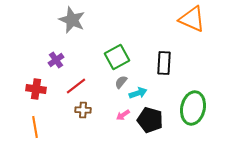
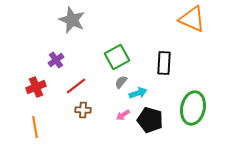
red cross: moved 2 px up; rotated 30 degrees counterclockwise
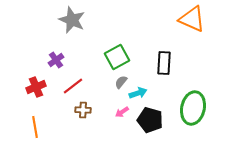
red line: moved 3 px left
pink arrow: moved 1 px left, 3 px up
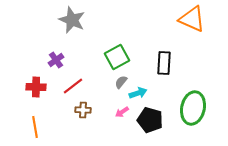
red cross: rotated 24 degrees clockwise
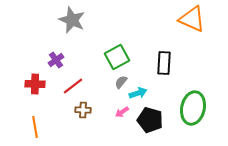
red cross: moved 1 px left, 3 px up
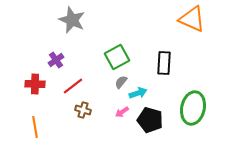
brown cross: rotated 14 degrees clockwise
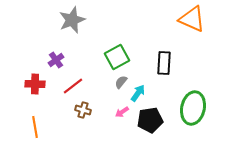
gray star: rotated 28 degrees clockwise
cyan arrow: rotated 36 degrees counterclockwise
black pentagon: rotated 25 degrees counterclockwise
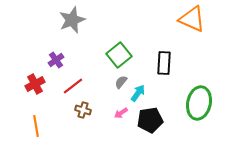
green square: moved 2 px right, 2 px up; rotated 10 degrees counterclockwise
red cross: rotated 30 degrees counterclockwise
green ellipse: moved 6 px right, 5 px up
pink arrow: moved 1 px left, 1 px down
orange line: moved 1 px right, 1 px up
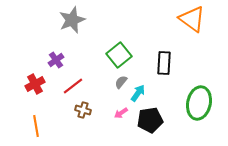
orange triangle: rotated 12 degrees clockwise
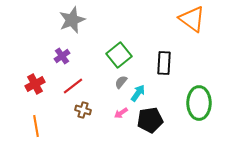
purple cross: moved 6 px right, 4 px up
green ellipse: rotated 12 degrees counterclockwise
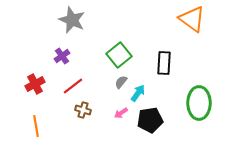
gray star: rotated 28 degrees counterclockwise
